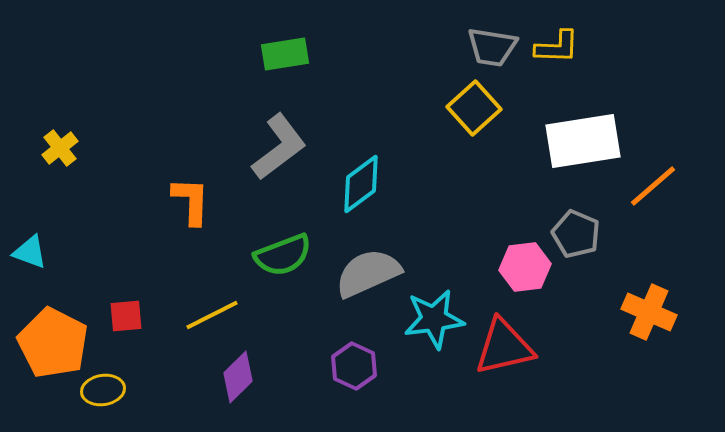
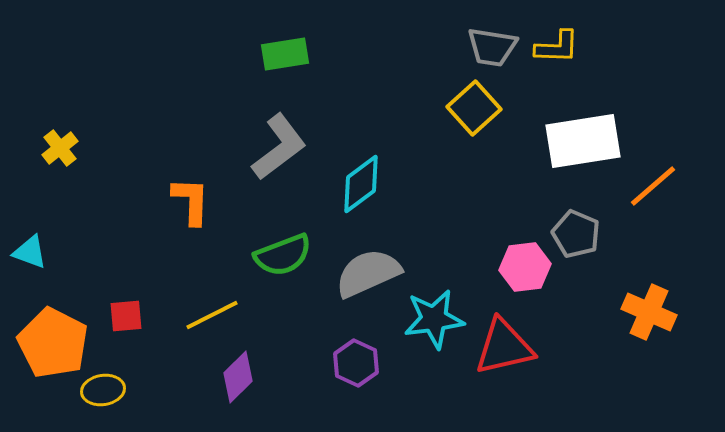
purple hexagon: moved 2 px right, 3 px up
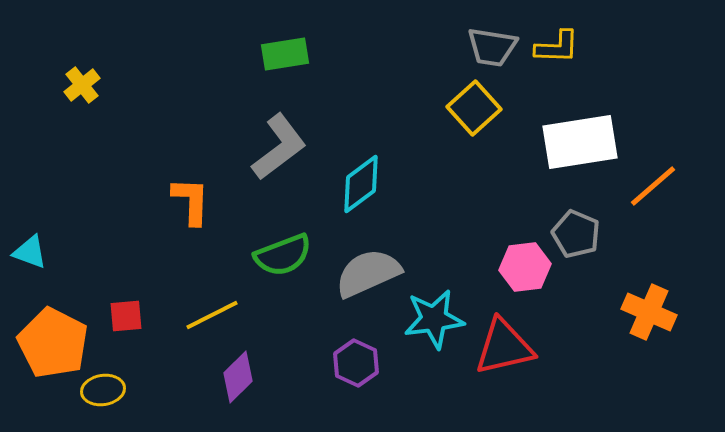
white rectangle: moved 3 px left, 1 px down
yellow cross: moved 22 px right, 63 px up
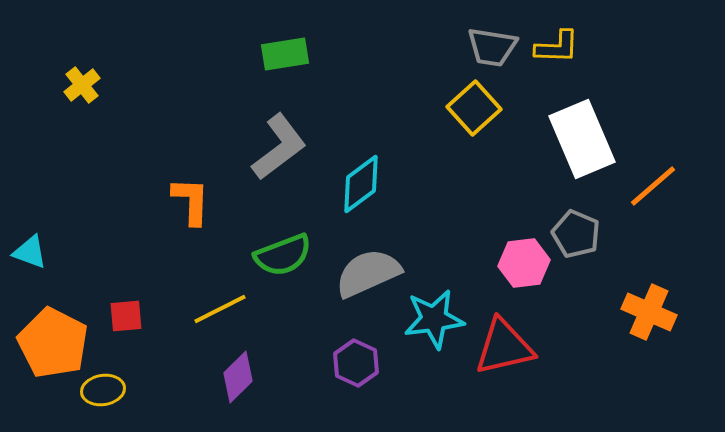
white rectangle: moved 2 px right, 3 px up; rotated 76 degrees clockwise
pink hexagon: moved 1 px left, 4 px up
yellow line: moved 8 px right, 6 px up
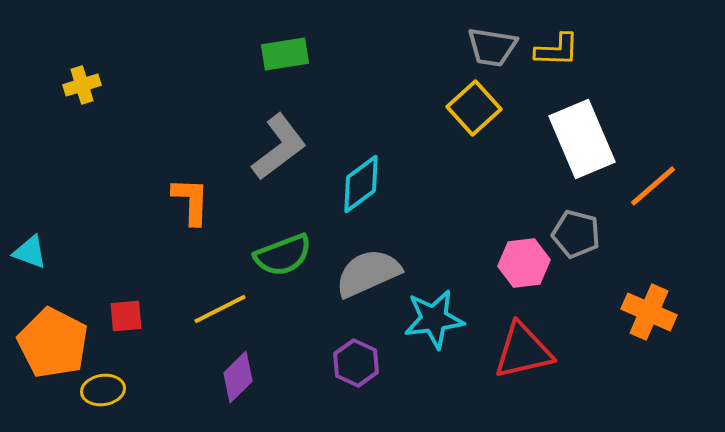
yellow L-shape: moved 3 px down
yellow cross: rotated 21 degrees clockwise
gray pentagon: rotated 9 degrees counterclockwise
red triangle: moved 19 px right, 4 px down
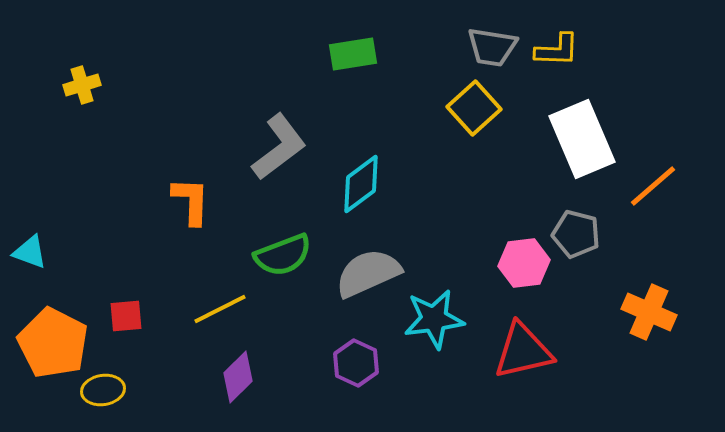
green rectangle: moved 68 px right
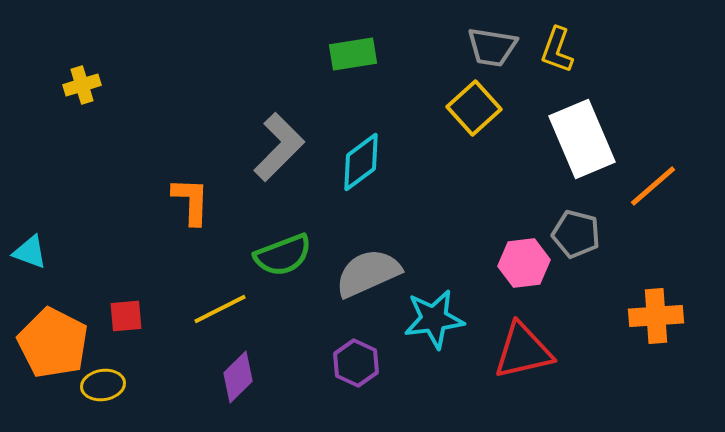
yellow L-shape: rotated 108 degrees clockwise
gray L-shape: rotated 8 degrees counterclockwise
cyan diamond: moved 22 px up
orange cross: moved 7 px right, 4 px down; rotated 28 degrees counterclockwise
yellow ellipse: moved 5 px up
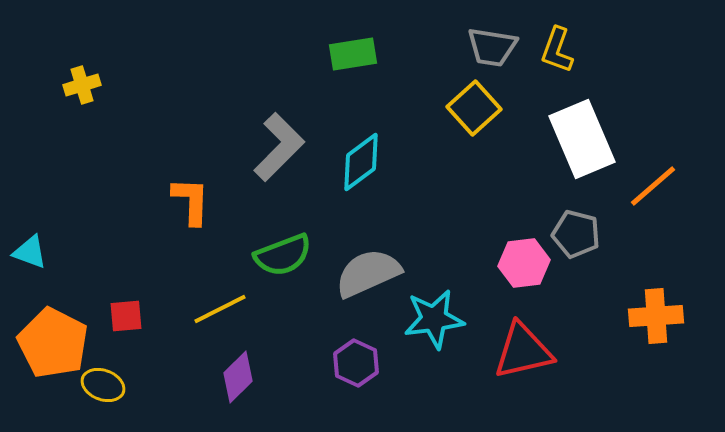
yellow ellipse: rotated 30 degrees clockwise
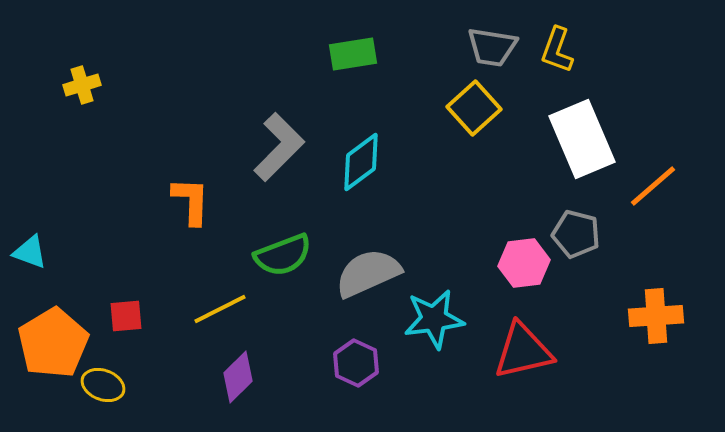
orange pentagon: rotated 14 degrees clockwise
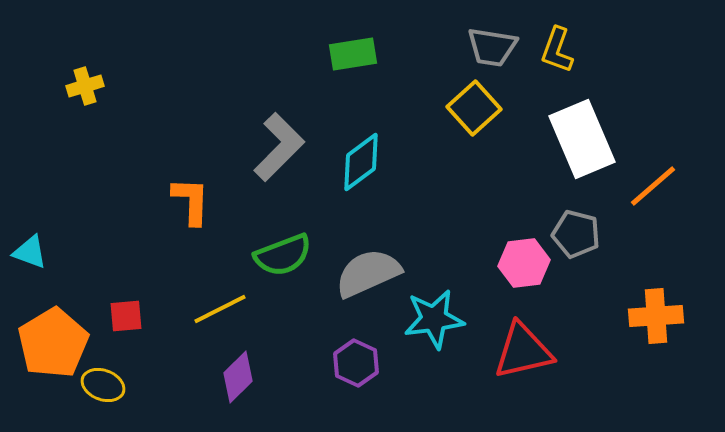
yellow cross: moved 3 px right, 1 px down
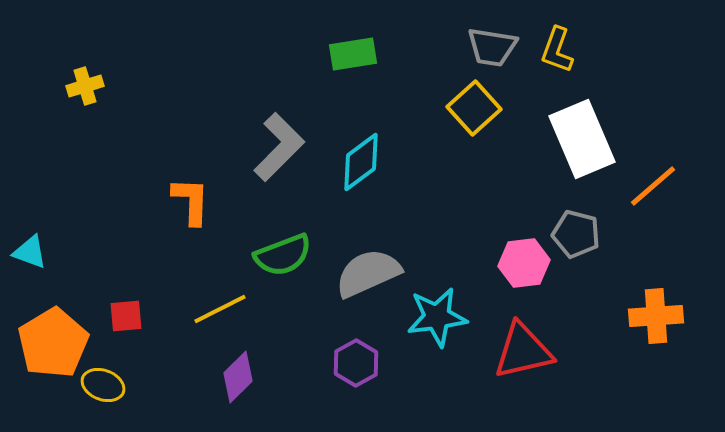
cyan star: moved 3 px right, 2 px up
purple hexagon: rotated 6 degrees clockwise
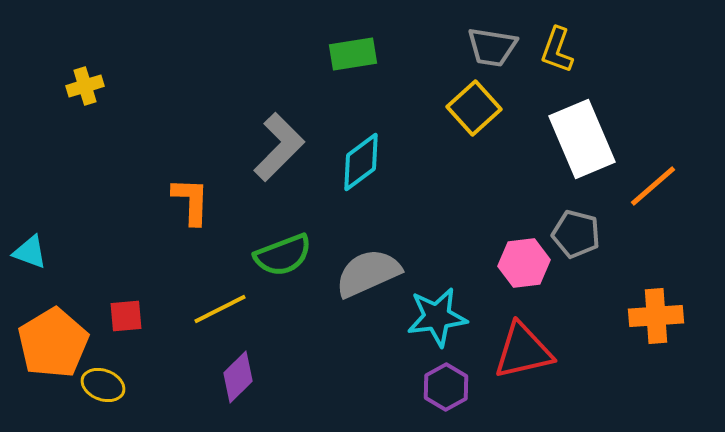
purple hexagon: moved 90 px right, 24 px down
